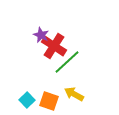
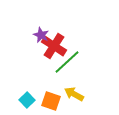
orange square: moved 2 px right
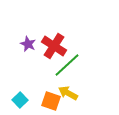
purple star: moved 13 px left, 9 px down
green line: moved 3 px down
yellow arrow: moved 6 px left, 1 px up
cyan square: moved 7 px left
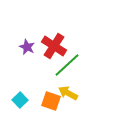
purple star: moved 1 px left, 3 px down
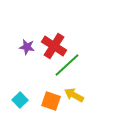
purple star: rotated 14 degrees counterclockwise
yellow arrow: moved 6 px right, 2 px down
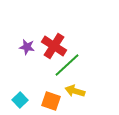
yellow arrow: moved 1 px right, 4 px up; rotated 12 degrees counterclockwise
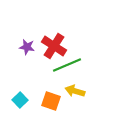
green line: rotated 20 degrees clockwise
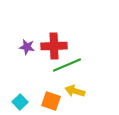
red cross: rotated 35 degrees counterclockwise
cyan square: moved 2 px down
